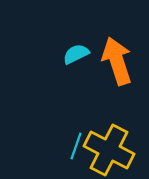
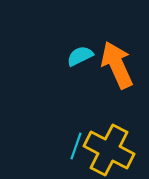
cyan semicircle: moved 4 px right, 2 px down
orange arrow: moved 4 px down; rotated 6 degrees counterclockwise
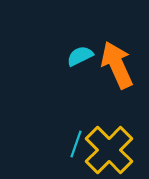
cyan line: moved 2 px up
yellow cross: rotated 18 degrees clockwise
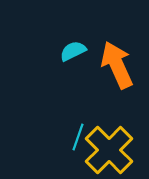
cyan semicircle: moved 7 px left, 5 px up
cyan line: moved 2 px right, 7 px up
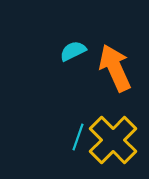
orange arrow: moved 2 px left, 3 px down
yellow cross: moved 4 px right, 10 px up
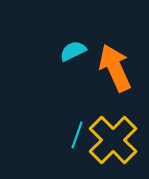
cyan line: moved 1 px left, 2 px up
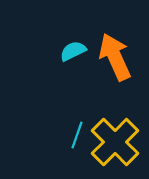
orange arrow: moved 11 px up
yellow cross: moved 2 px right, 2 px down
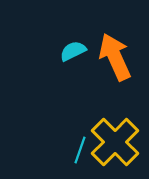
cyan line: moved 3 px right, 15 px down
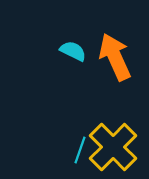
cyan semicircle: rotated 52 degrees clockwise
yellow cross: moved 2 px left, 5 px down
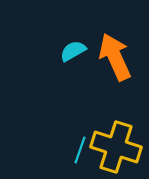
cyan semicircle: rotated 56 degrees counterclockwise
yellow cross: moved 3 px right; rotated 27 degrees counterclockwise
